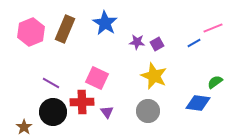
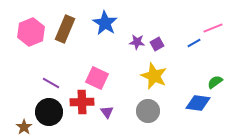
black circle: moved 4 px left
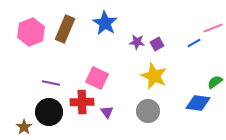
purple line: rotated 18 degrees counterclockwise
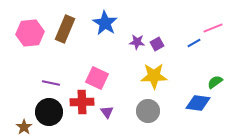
pink hexagon: moved 1 px left, 1 px down; rotated 16 degrees clockwise
yellow star: rotated 24 degrees counterclockwise
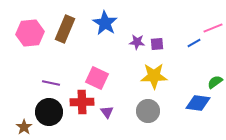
purple square: rotated 24 degrees clockwise
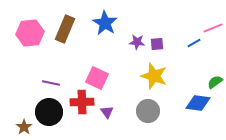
yellow star: rotated 20 degrees clockwise
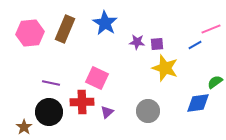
pink line: moved 2 px left, 1 px down
blue line: moved 1 px right, 2 px down
yellow star: moved 11 px right, 8 px up
blue diamond: rotated 15 degrees counterclockwise
purple triangle: rotated 24 degrees clockwise
